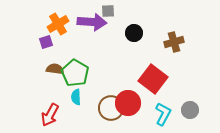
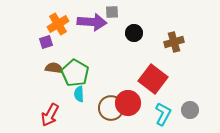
gray square: moved 4 px right, 1 px down
brown semicircle: moved 1 px left, 1 px up
cyan semicircle: moved 3 px right, 3 px up
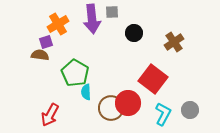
purple arrow: moved 3 px up; rotated 80 degrees clockwise
brown cross: rotated 18 degrees counterclockwise
brown semicircle: moved 14 px left, 13 px up
cyan semicircle: moved 7 px right, 2 px up
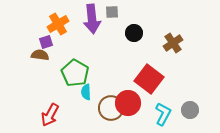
brown cross: moved 1 px left, 1 px down
red square: moved 4 px left
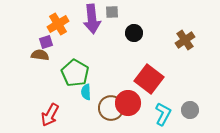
brown cross: moved 12 px right, 3 px up
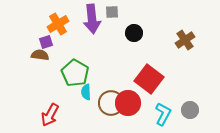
brown circle: moved 5 px up
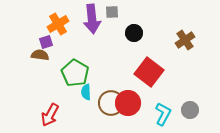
red square: moved 7 px up
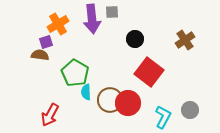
black circle: moved 1 px right, 6 px down
brown circle: moved 1 px left, 3 px up
cyan L-shape: moved 3 px down
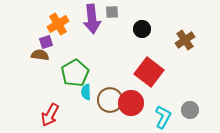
black circle: moved 7 px right, 10 px up
green pentagon: rotated 12 degrees clockwise
red circle: moved 3 px right
